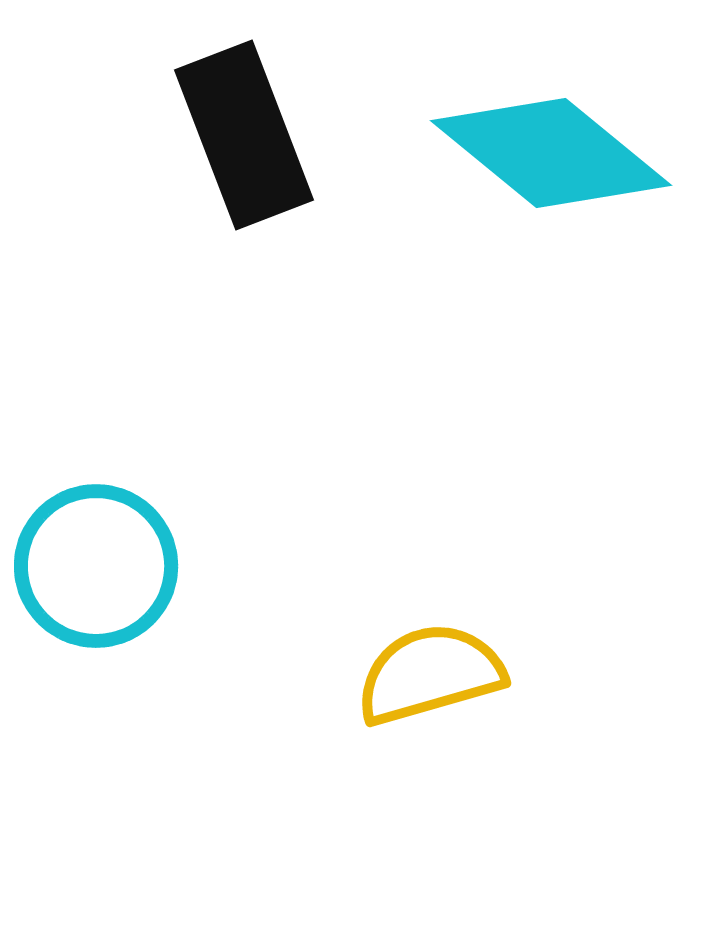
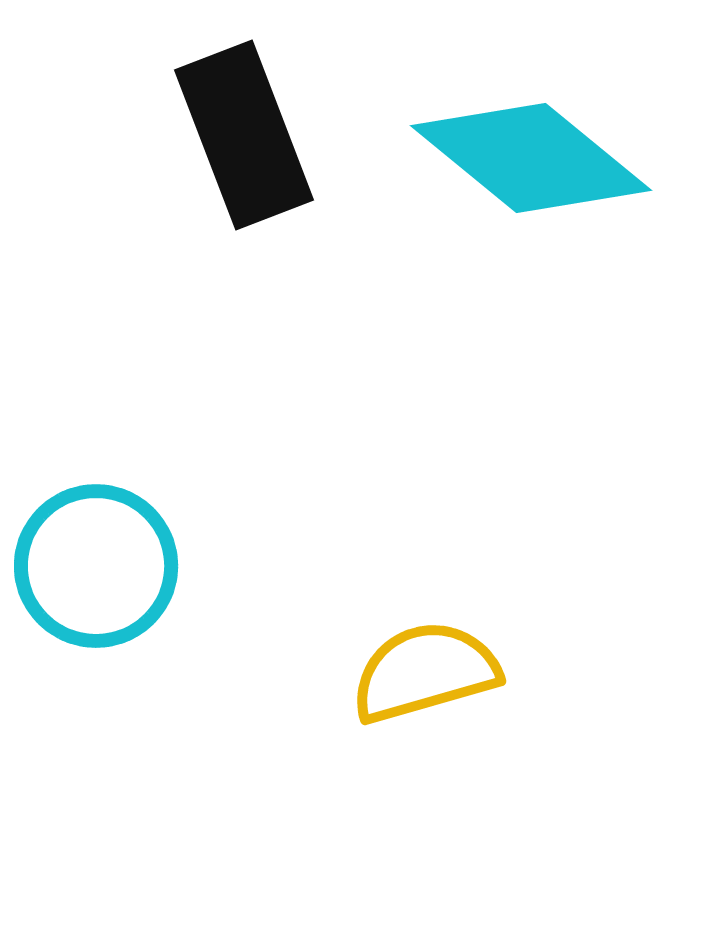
cyan diamond: moved 20 px left, 5 px down
yellow semicircle: moved 5 px left, 2 px up
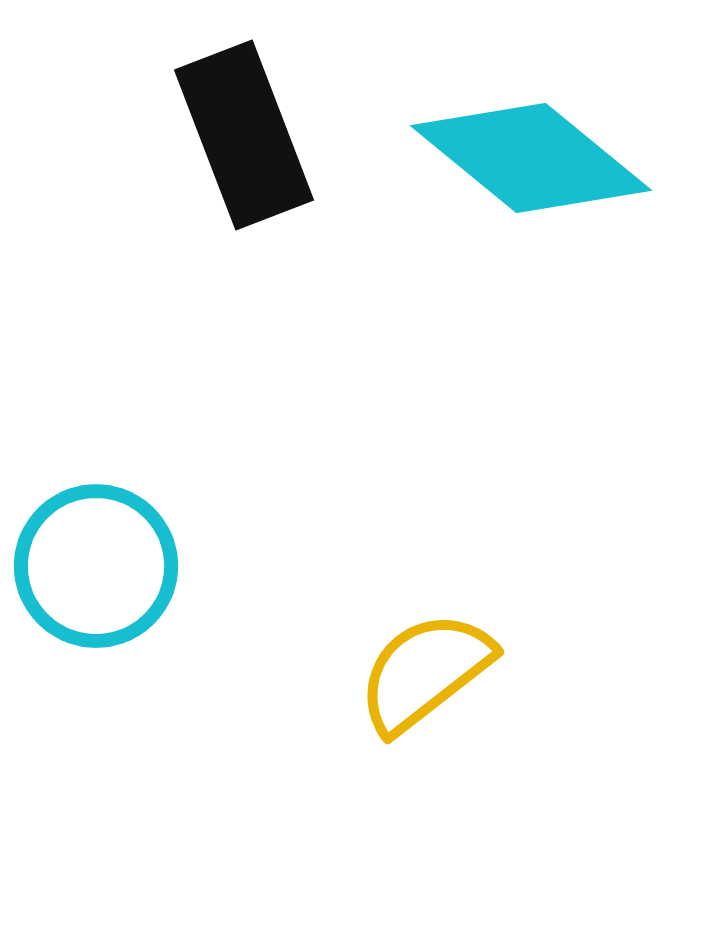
yellow semicircle: rotated 22 degrees counterclockwise
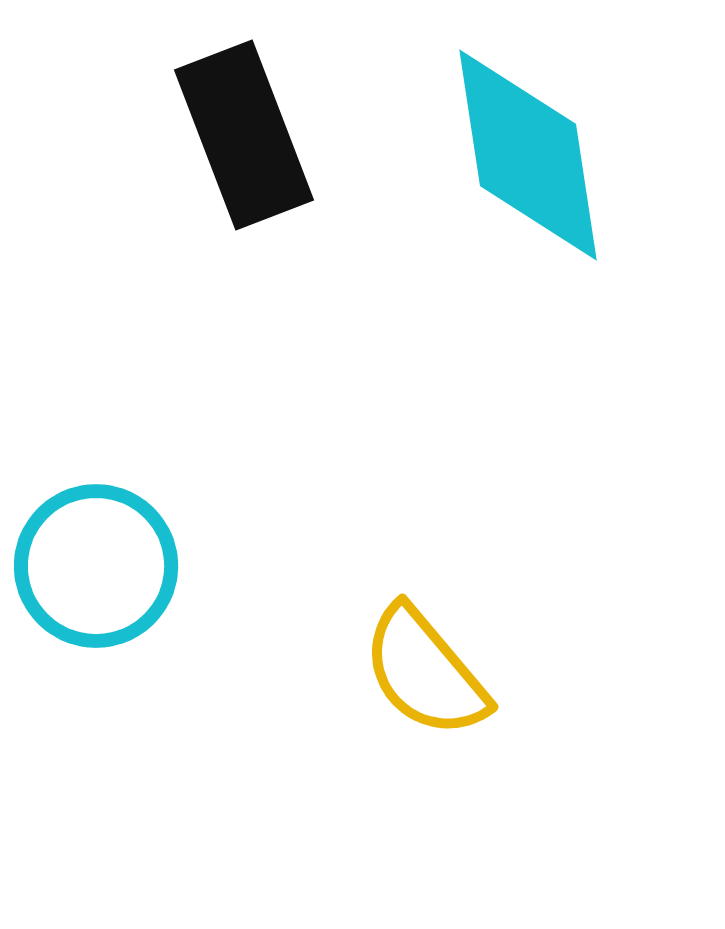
cyan diamond: moved 3 px left, 3 px up; rotated 42 degrees clockwise
yellow semicircle: rotated 92 degrees counterclockwise
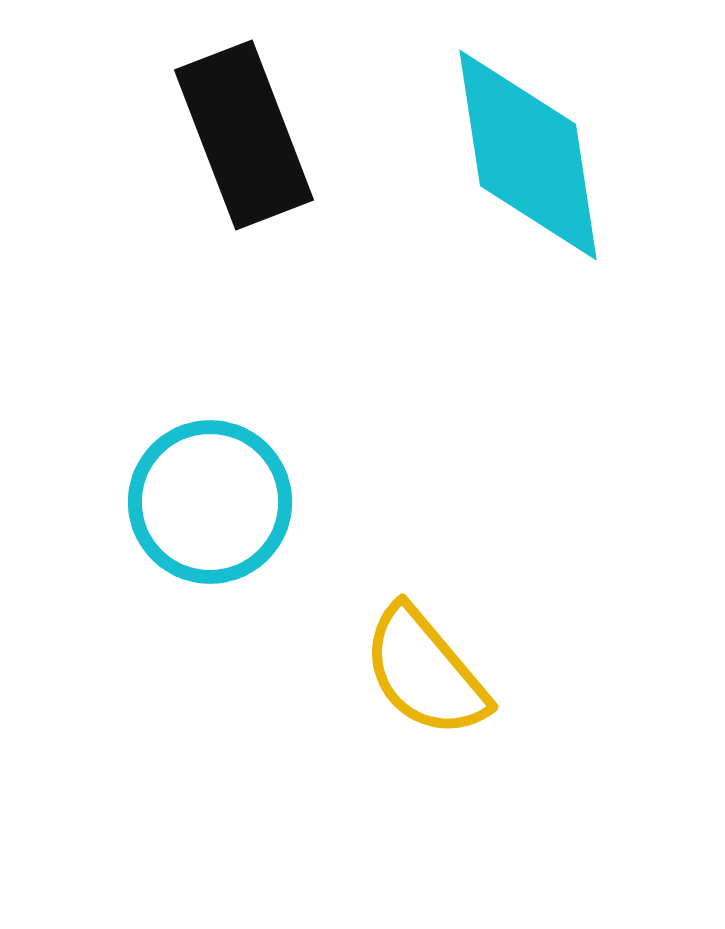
cyan circle: moved 114 px right, 64 px up
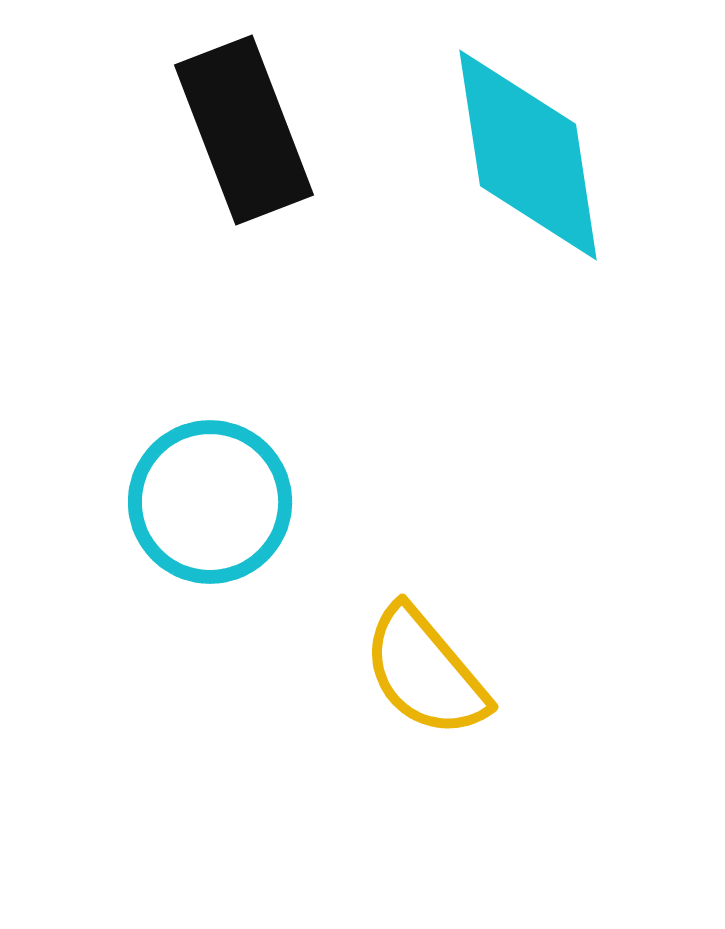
black rectangle: moved 5 px up
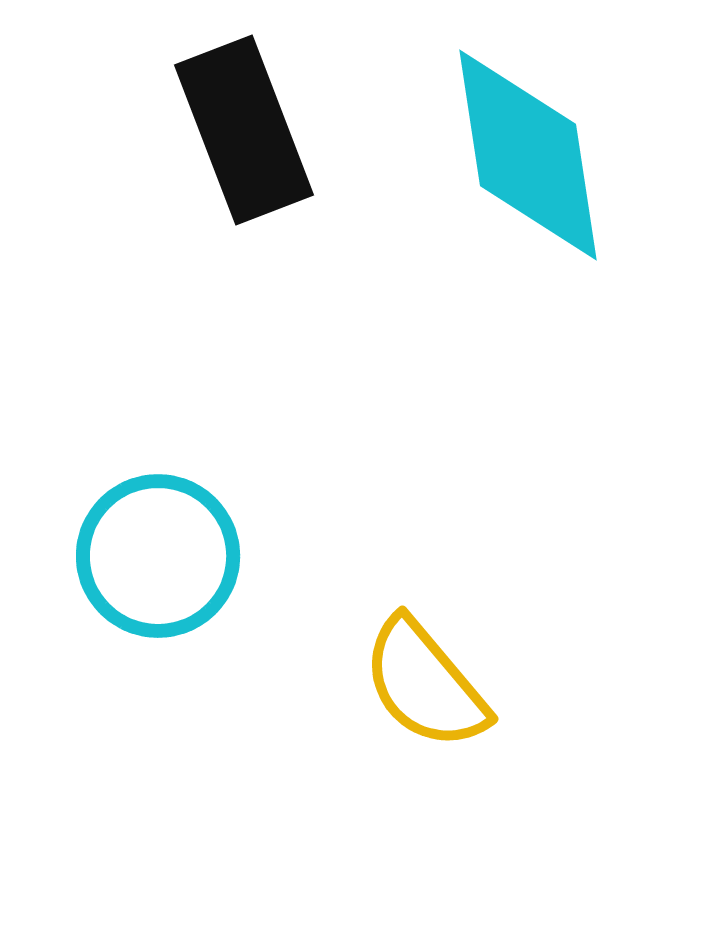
cyan circle: moved 52 px left, 54 px down
yellow semicircle: moved 12 px down
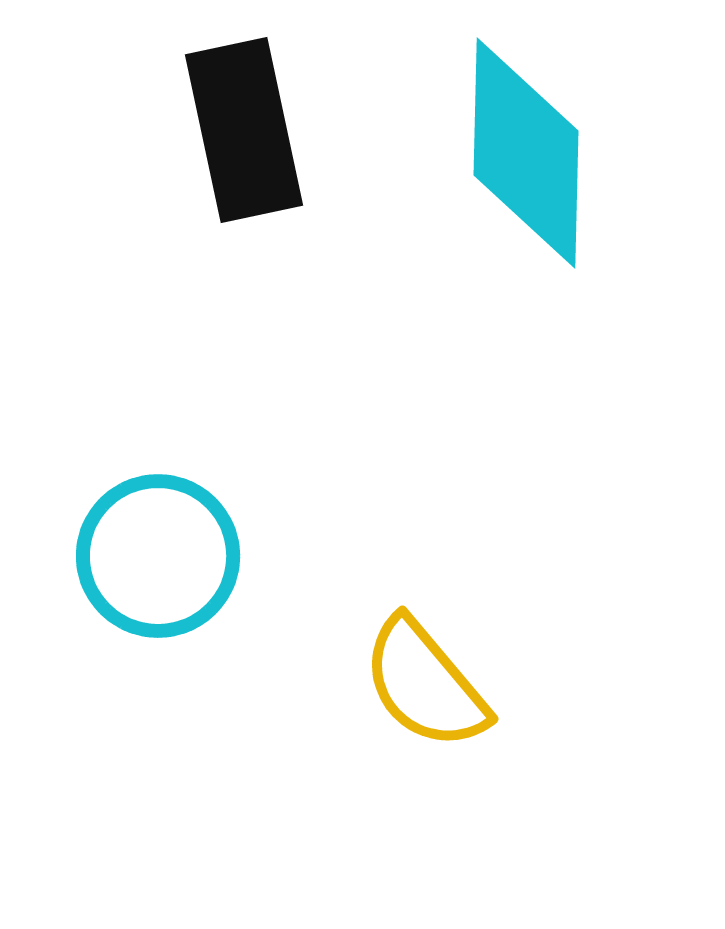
black rectangle: rotated 9 degrees clockwise
cyan diamond: moved 2 px left, 2 px up; rotated 10 degrees clockwise
